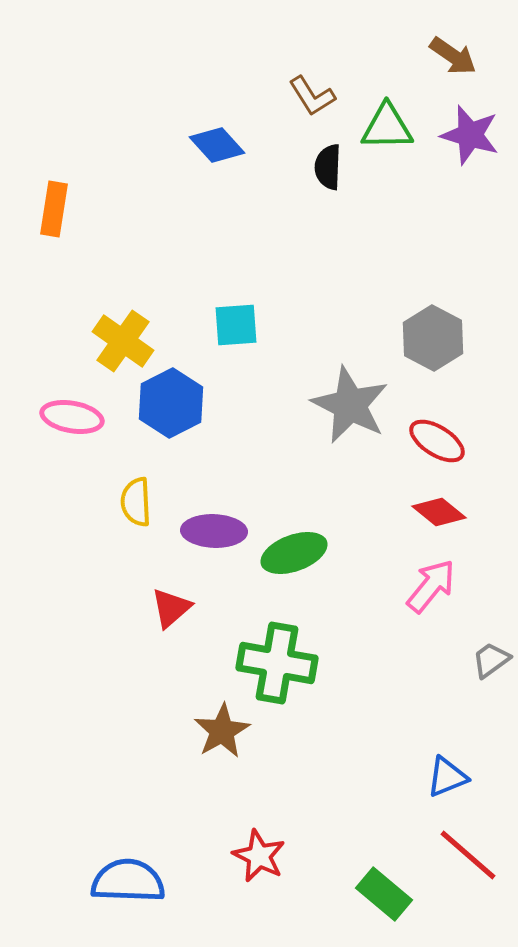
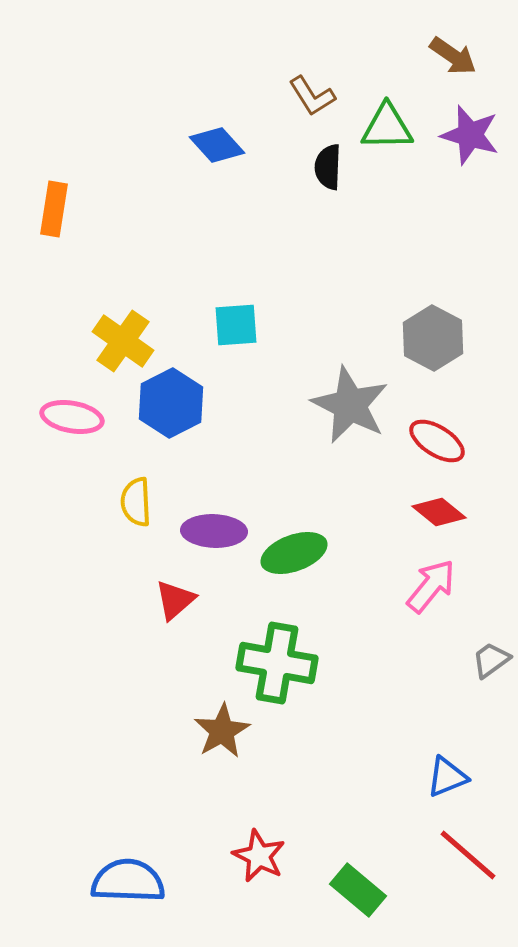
red triangle: moved 4 px right, 8 px up
green rectangle: moved 26 px left, 4 px up
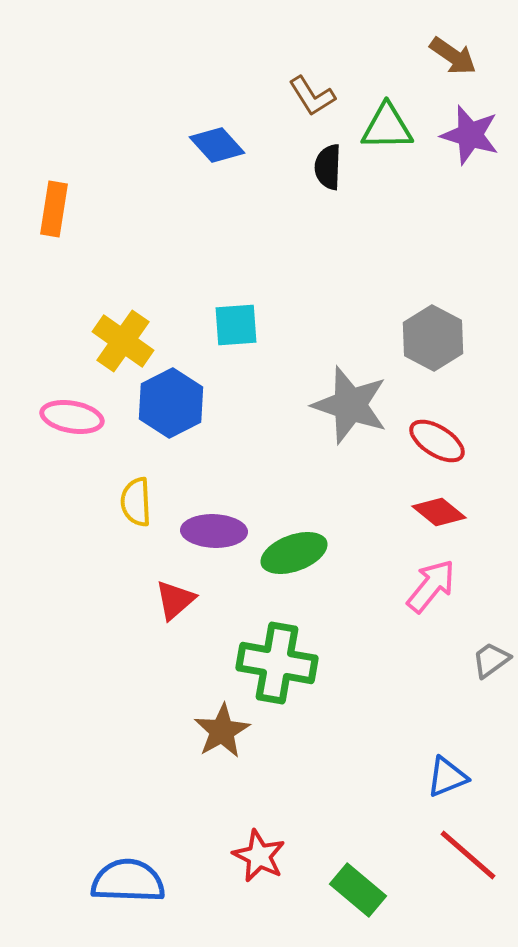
gray star: rotated 8 degrees counterclockwise
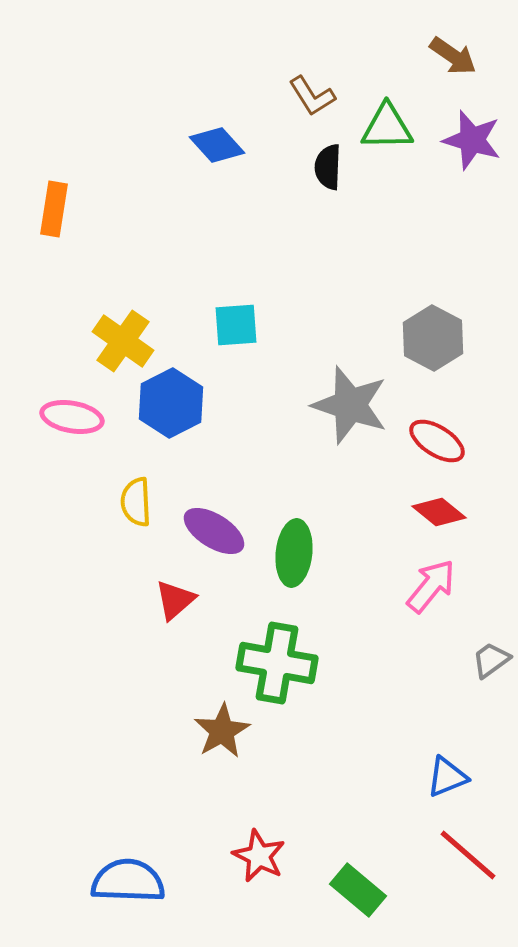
purple star: moved 2 px right, 5 px down
purple ellipse: rotated 30 degrees clockwise
green ellipse: rotated 64 degrees counterclockwise
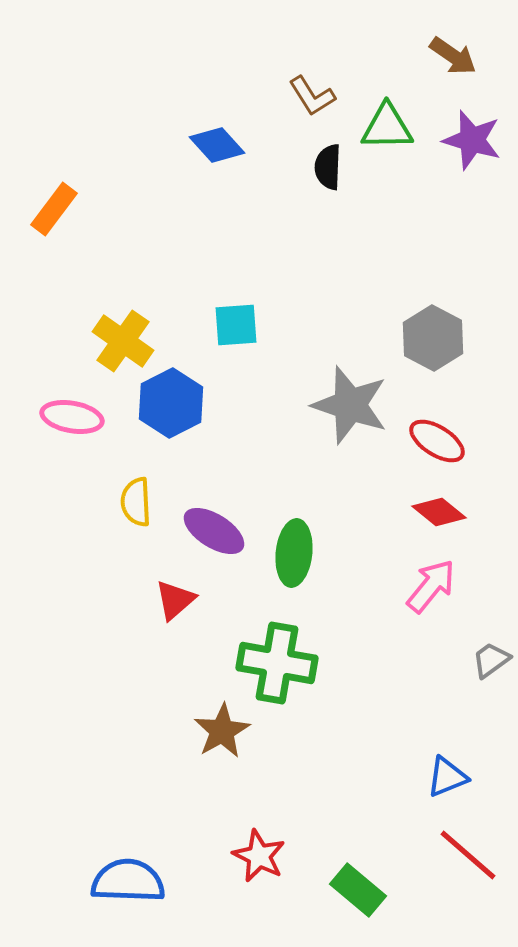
orange rectangle: rotated 28 degrees clockwise
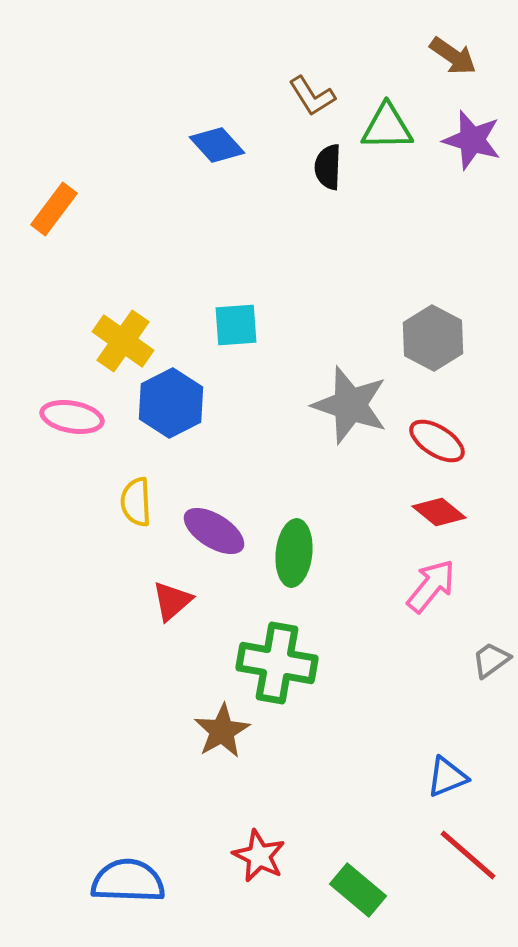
red triangle: moved 3 px left, 1 px down
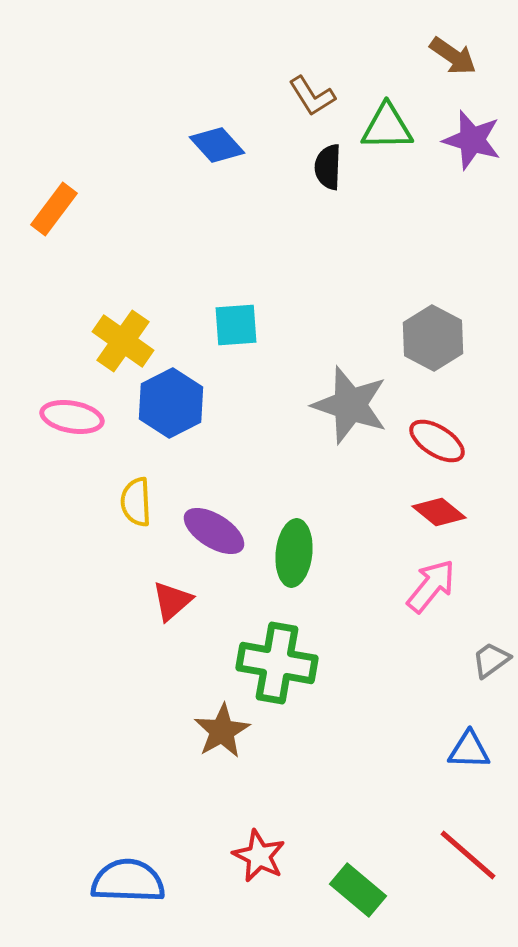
blue triangle: moved 22 px right, 27 px up; rotated 24 degrees clockwise
